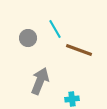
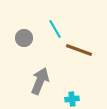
gray circle: moved 4 px left
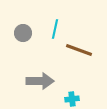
cyan line: rotated 42 degrees clockwise
gray circle: moved 1 px left, 5 px up
gray arrow: rotated 68 degrees clockwise
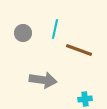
gray arrow: moved 3 px right, 1 px up; rotated 8 degrees clockwise
cyan cross: moved 13 px right
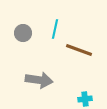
gray arrow: moved 4 px left
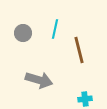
brown line: rotated 56 degrees clockwise
gray arrow: rotated 8 degrees clockwise
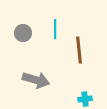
cyan line: rotated 12 degrees counterclockwise
brown line: rotated 8 degrees clockwise
gray arrow: moved 3 px left
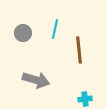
cyan line: rotated 12 degrees clockwise
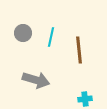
cyan line: moved 4 px left, 8 px down
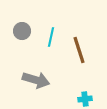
gray circle: moved 1 px left, 2 px up
brown line: rotated 12 degrees counterclockwise
